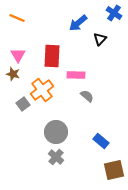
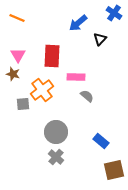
pink rectangle: moved 2 px down
gray square: rotated 32 degrees clockwise
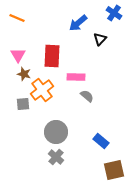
brown star: moved 11 px right
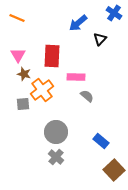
brown square: rotated 30 degrees counterclockwise
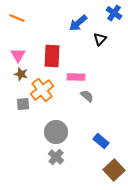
brown star: moved 3 px left
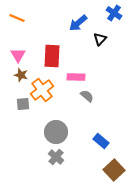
brown star: moved 1 px down
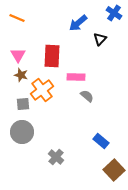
gray circle: moved 34 px left
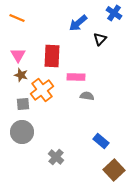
gray semicircle: rotated 32 degrees counterclockwise
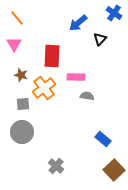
orange line: rotated 28 degrees clockwise
pink triangle: moved 4 px left, 11 px up
orange cross: moved 2 px right, 2 px up
blue rectangle: moved 2 px right, 2 px up
gray cross: moved 9 px down
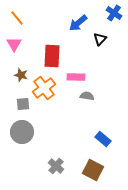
brown square: moved 21 px left; rotated 20 degrees counterclockwise
